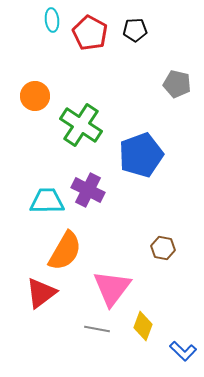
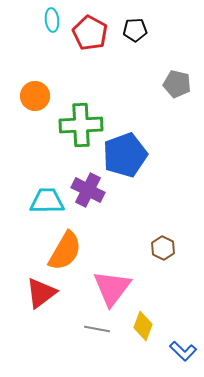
green cross: rotated 36 degrees counterclockwise
blue pentagon: moved 16 px left
brown hexagon: rotated 15 degrees clockwise
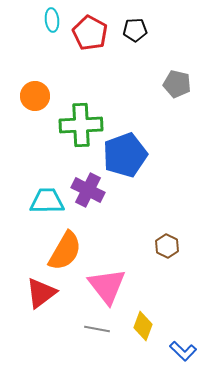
brown hexagon: moved 4 px right, 2 px up
pink triangle: moved 5 px left, 2 px up; rotated 15 degrees counterclockwise
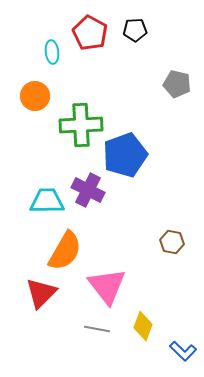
cyan ellipse: moved 32 px down
brown hexagon: moved 5 px right, 4 px up; rotated 15 degrees counterclockwise
red triangle: rotated 8 degrees counterclockwise
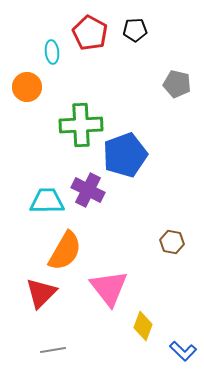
orange circle: moved 8 px left, 9 px up
pink triangle: moved 2 px right, 2 px down
gray line: moved 44 px left, 21 px down; rotated 20 degrees counterclockwise
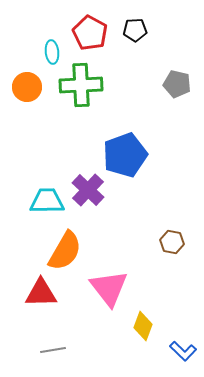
green cross: moved 40 px up
purple cross: rotated 16 degrees clockwise
red triangle: rotated 44 degrees clockwise
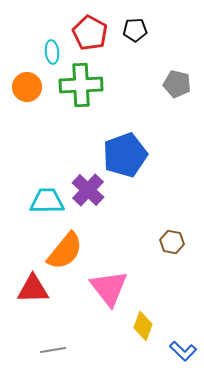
orange semicircle: rotated 9 degrees clockwise
red triangle: moved 8 px left, 4 px up
